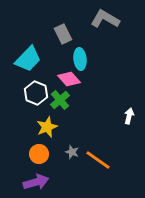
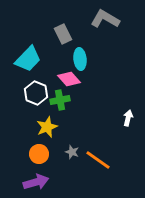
green cross: rotated 30 degrees clockwise
white arrow: moved 1 px left, 2 px down
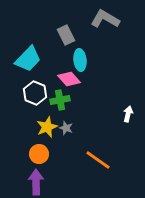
gray rectangle: moved 3 px right, 1 px down
cyan ellipse: moved 1 px down
white hexagon: moved 1 px left
white arrow: moved 4 px up
gray star: moved 6 px left, 24 px up
purple arrow: rotated 75 degrees counterclockwise
